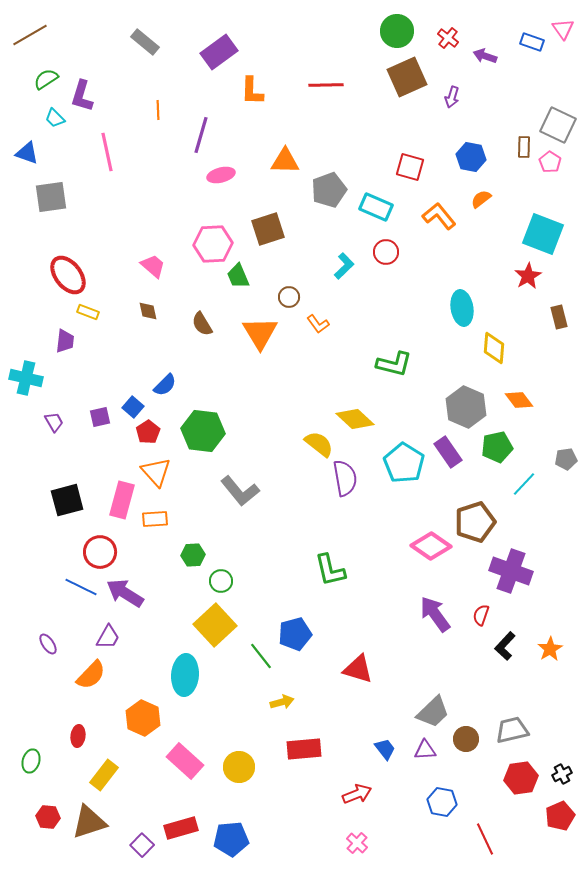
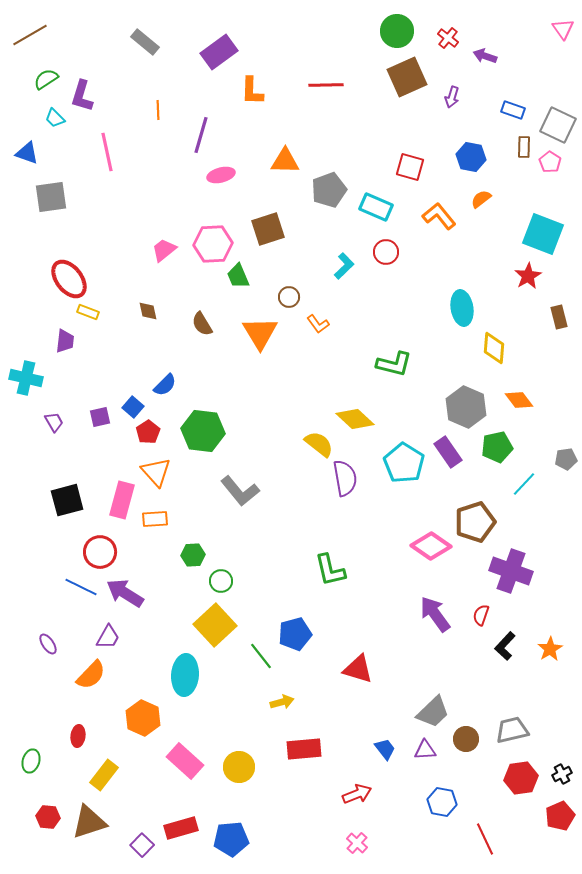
blue rectangle at (532, 42): moved 19 px left, 68 px down
pink trapezoid at (153, 266): moved 11 px right, 16 px up; rotated 80 degrees counterclockwise
red ellipse at (68, 275): moved 1 px right, 4 px down
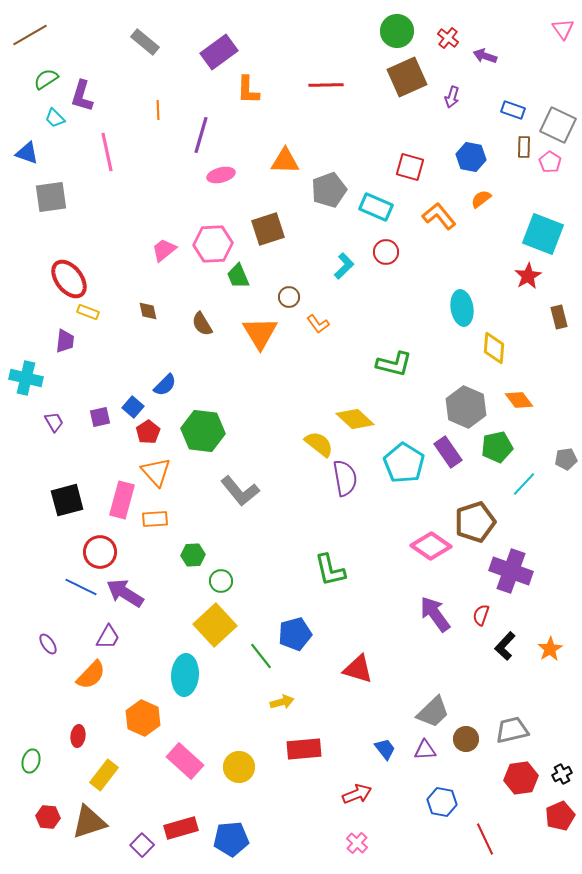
orange L-shape at (252, 91): moved 4 px left, 1 px up
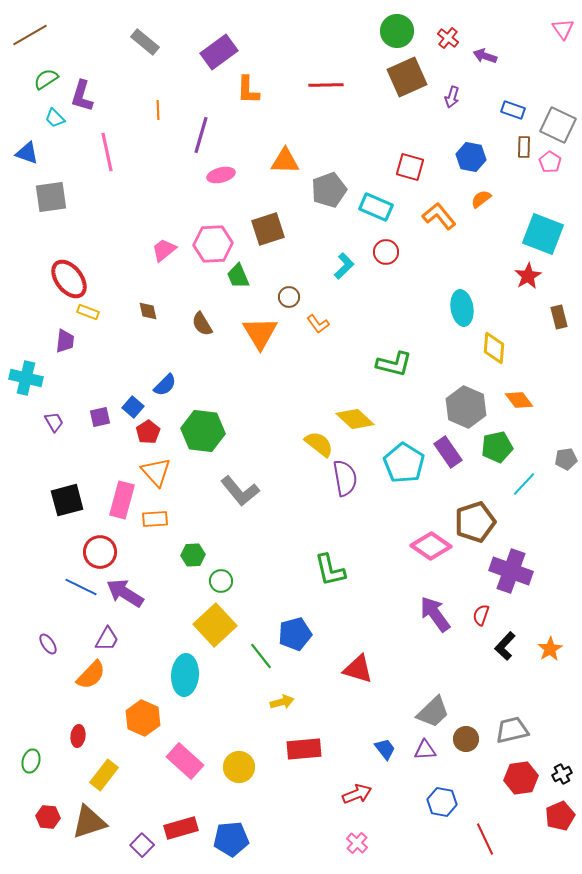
purple trapezoid at (108, 637): moved 1 px left, 2 px down
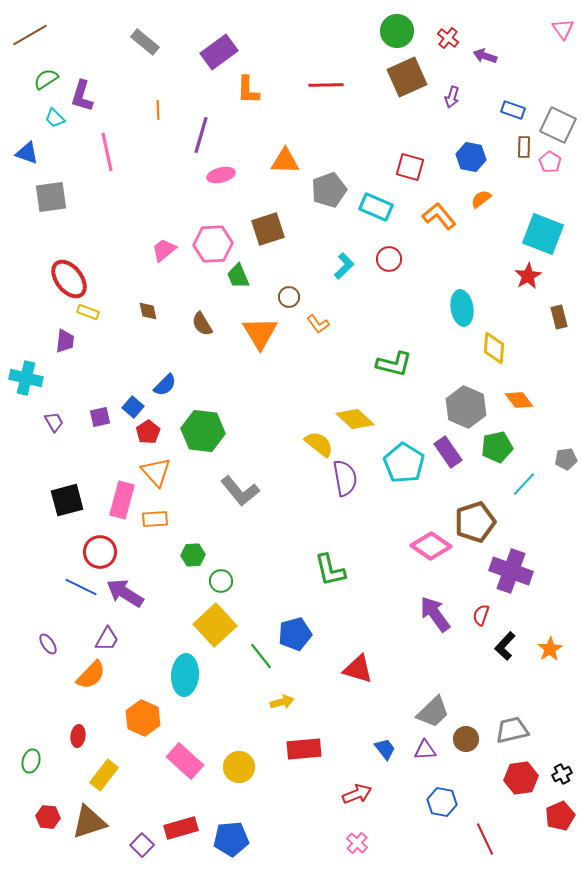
red circle at (386, 252): moved 3 px right, 7 px down
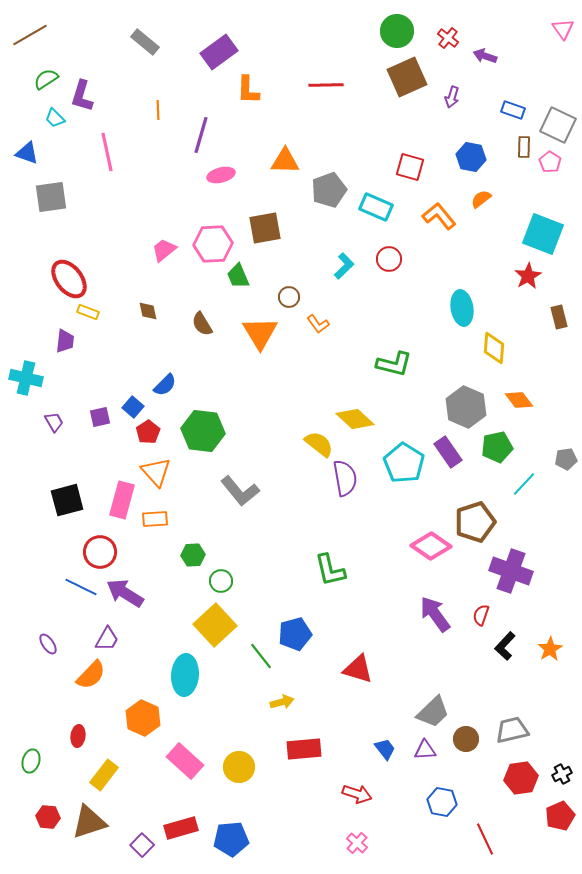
brown square at (268, 229): moved 3 px left, 1 px up; rotated 8 degrees clockwise
red arrow at (357, 794): rotated 40 degrees clockwise
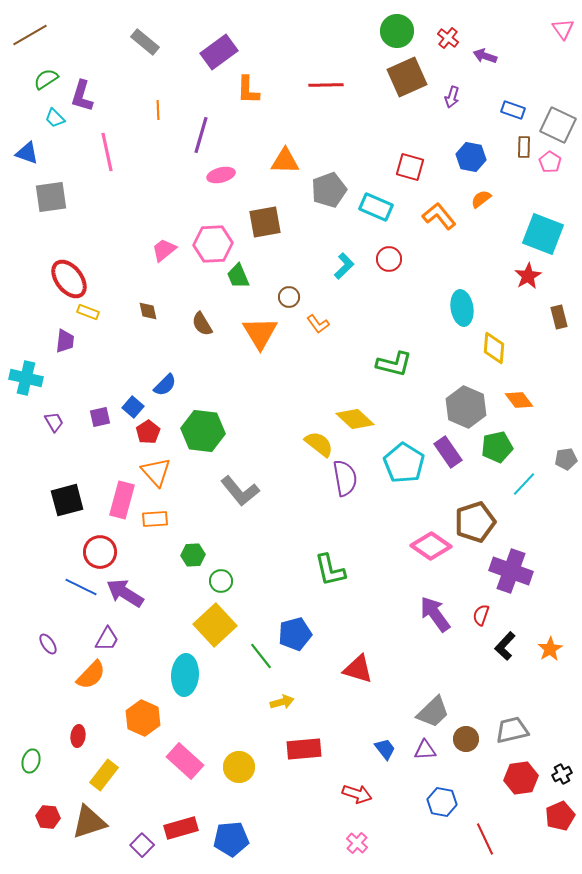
brown square at (265, 228): moved 6 px up
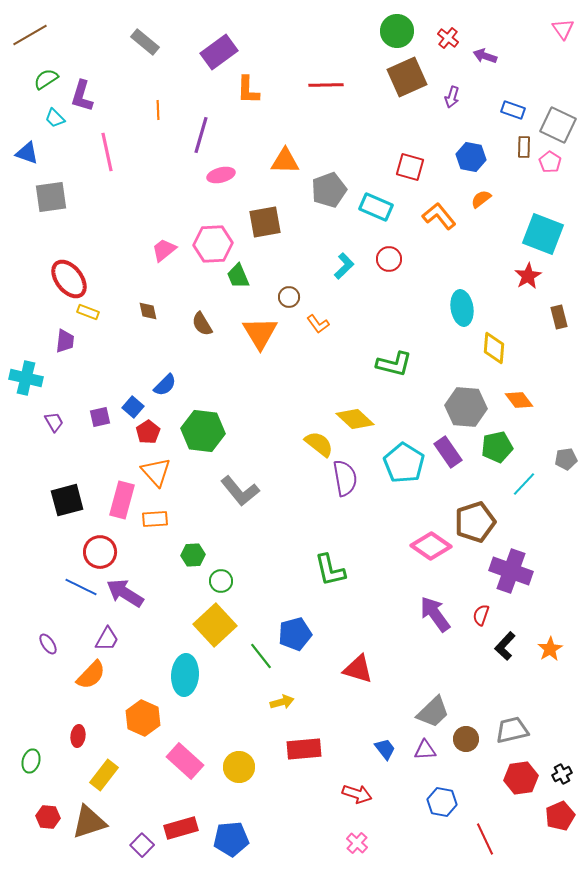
gray hexagon at (466, 407): rotated 18 degrees counterclockwise
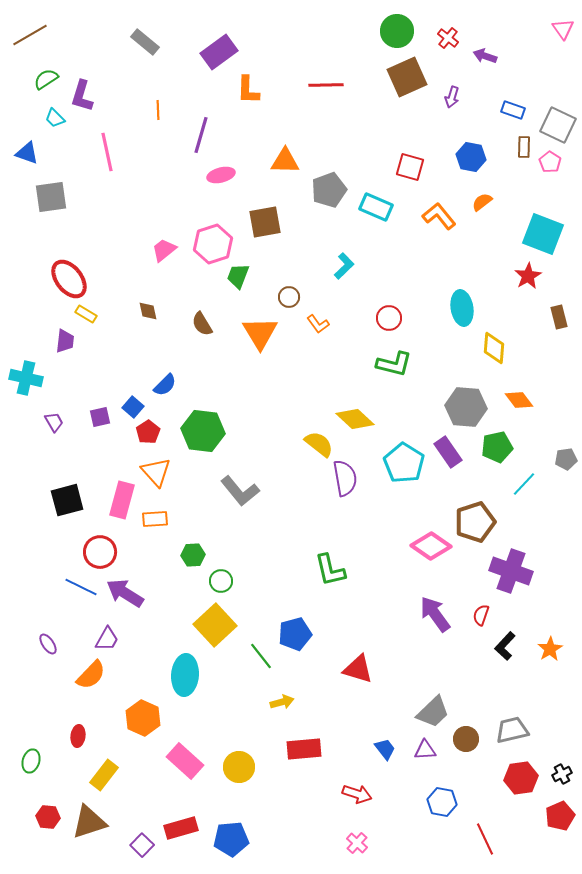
orange semicircle at (481, 199): moved 1 px right, 3 px down
pink hexagon at (213, 244): rotated 15 degrees counterclockwise
red circle at (389, 259): moved 59 px down
green trapezoid at (238, 276): rotated 44 degrees clockwise
yellow rectangle at (88, 312): moved 2 px left, 2 px down; rotated 10 degrees clockwise
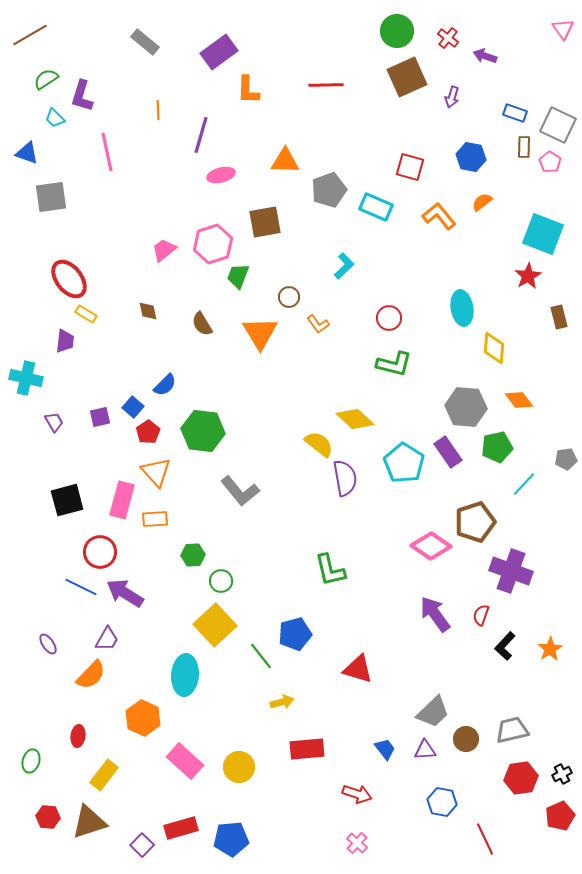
blue rectangle at (513, 110): moved 2 px right, 3 px down
red rectangle at (304, 749): moved 3 px right
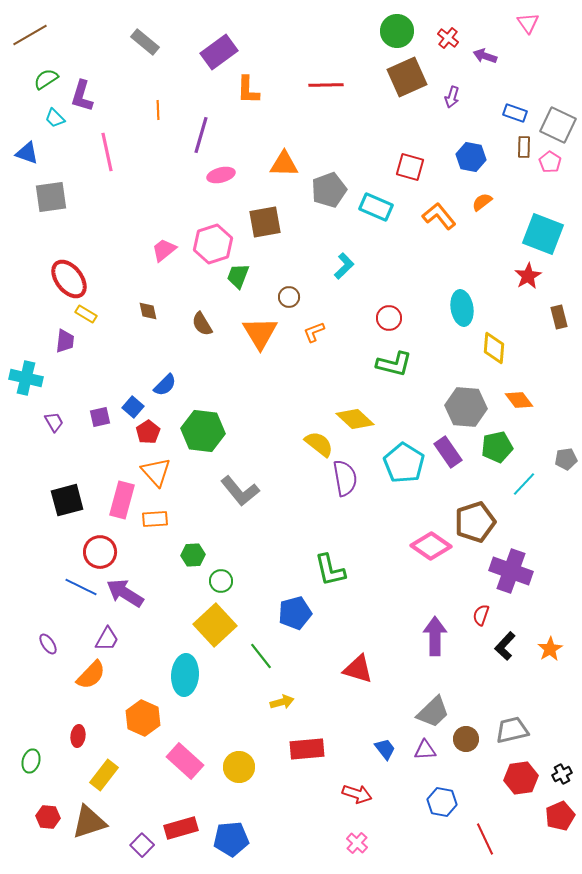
pink triangle at (563, 29): moved 35 px left, 6 px up
orange triangle at (285, 161): moved 1 px left, 3 px down
orange L-shape at (318, 324): moved 4 px left, 8 px down; rotated 105 degrees clockwise
purple arrow at (435, 614): moved 22 px down; rotated 36 degrees clockwise
blue pentagon at (295, 634): moved 21 px up
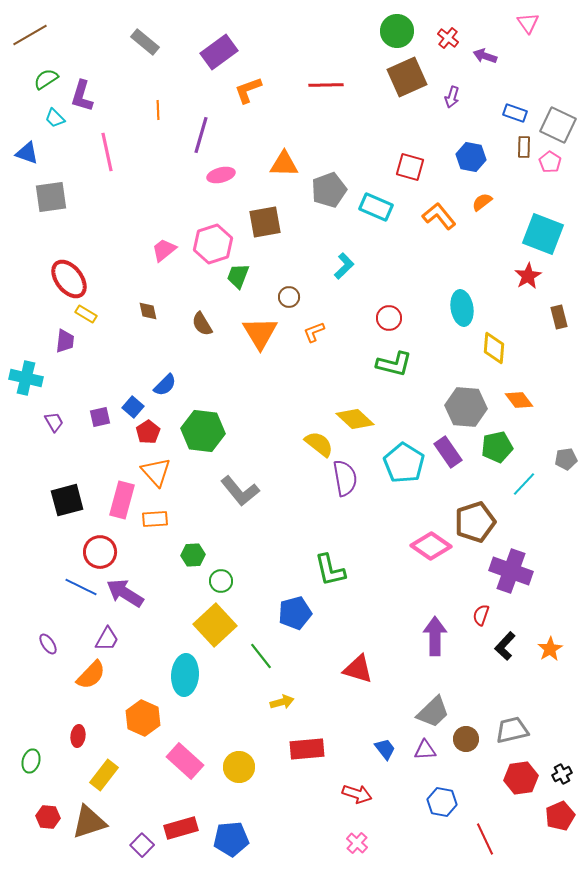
orange L-shape at (248, 90): rotated 68 degrees clockwise
